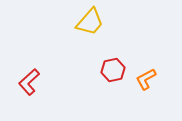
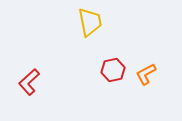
yellow trapezoid: rotated 52 degrees counterclockwise
orange L-shape: moved 5 px up
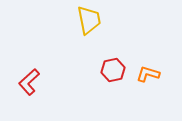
yellow trapezoid: moved 1 px left, 2 px up
orange L-shape: moved 2 px right; rotated 45 degrees clockwise
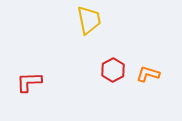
red hexagon: rotated 15 degrees counterclockwise
red L-shape: rotated 40 degrees clockwise
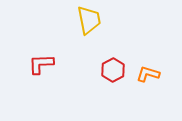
red L-shape: moved 12 px right, 18 px up
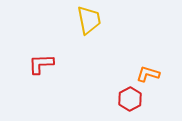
red hexagon: moved 17 px right, 29 px down
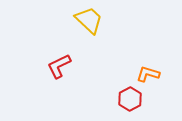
yellow trapezoid: rotated 36 degrees counterclockwise
red L-shape: moved 18 px right, 2 px down; rotated 24 degrees counterclockwise
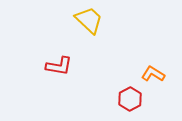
red L-shape: rotated 144 degrees counterclockwise
orange L-shape: moved 5 px right; rotated 15 degrees clockwise
